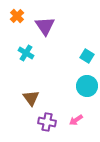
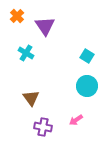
purple cross: moved 4 px left, 5 px down
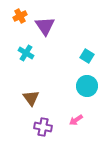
orange cross: moved 3 px right; rotated 16 degrees clockwise
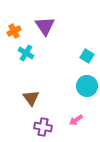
orange cross: moved 6 px left, 15 px down
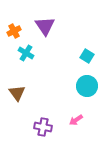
brown triangle: moved 14 px left, 5 px up
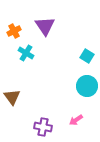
brown triangle: moved 5 px left, 4 px down
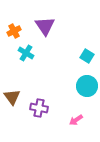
purple cross: moved 4 px left, 19 px up
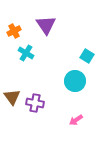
purple triangle: moved 1 px right, 1 px up
cyan circle: moved 12 px left, 5 px up
purple cross: moved 4 px left, 5 px up
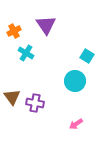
pink arrow: moved 4 px down
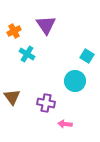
cyan cross: moved 1 px right, 1 px down
purple cross: moved 11 px right
pink arrow: moved 11 px left; rotated 40 degrees clockwise
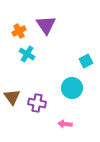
orange cross: moved 5 px right
cyan square: moved 1 px left, 5 px down; rotated 32 degrees clockwise
cyan circle: moved 3 px left, 7 px down
purple cross: moved 9 px left
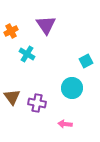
orange cross: moved 8 px left
